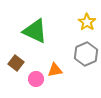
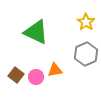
yellow star: moved 1 px left
green triangle: moved 1 px right, 1 px down
brown square: moved 12 px down
pink circle: moved 2 px up
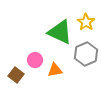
green triangle: moved 24 px right
pink circle: moved 1 px left, 17 px up
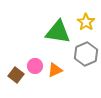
green triangle: moved 2 px left; rotated 16 degrees counterclockwise
pink circle: moved 6 px down
orange triangle: rotated 14 degrees counterclockwise
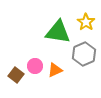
gray hexagon: moved 2 px left
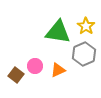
yellow star: moved 4 px down
orange triangle: moved 3 px right
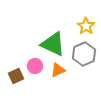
green triangle: moved 5 px left, 12 px down; rotated 16 degrees clockwise
brown square: moved 1 px down; rotated 28 degrees clockwise
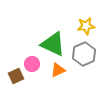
yellow star: rotated 30 degrees clockwise
pink circle: moved 3 px left, 2 px up
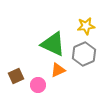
pink circle: moved 6 px right, 21 px down
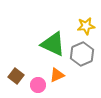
gray hexagon: moved 2 px left
orange triangle: moved 1 px left, 5 px down
brown square: rotated 28 degrees counterclockwise
